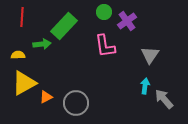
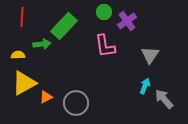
cyan arrow: rotated 14 degrees clockwise
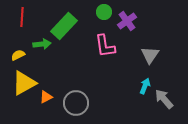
yellow semicircle: rotated 24 degrees counterclockwise
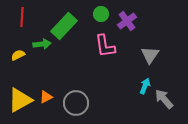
green circle: moved 3 px left, 2 px down
yellow triangle: moved 4 px left, 17 px down
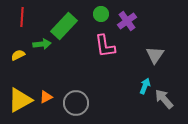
gray triangle: moved 5 px right
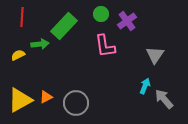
green arrow: moved 2 px left
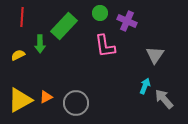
green circle: moved 1 px left, 1 px up
purple cross: rotated 30 degrees counterclockwise
green arrow: rotated 96 degrees clockwise
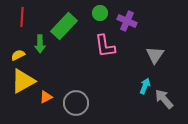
yellow triangle: moved 3 px right, 19 px up
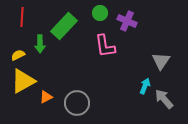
gray triangle: moved 6 px right, 6 px down
gray circle: moved 1 px right
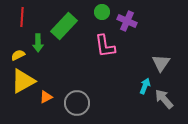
green circle: moved 2 px right, 1 px up
green arrow: moved 2 px left, 1 px up
gray triangle: moved 2 px down
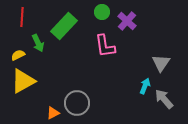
purple cross: rotated 18 degrees clockwise
green arrow: rotated 24 degrees counterclockwise
orange triangle: moved 7 px right, 16 px down
